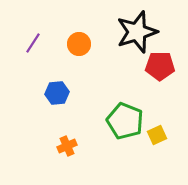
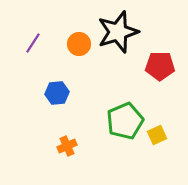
black star: moved 19 px left
green pentagon: rotated 27 degrees clockwise
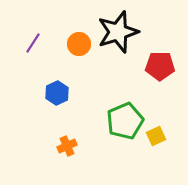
blue hexagon: rotated 20 degrees counterclockwise
yellow square: moved 1 px left, 1 px down
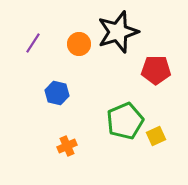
red pentagon: moved 4 px left, 4 px down
blue hexagon: rotated 20 degrees counterclockwise
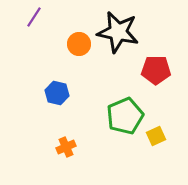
black star: rotated 30 degrees clockwise
purple line: moved 1 px right, 26 px up
green pentagon: moved 5 px up
orange cross: moved 1 px left, 1 px down
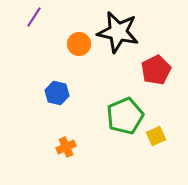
red pentagon: rotated 28 degrees counterclockwise
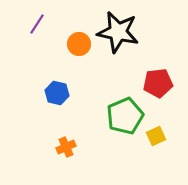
purple line: moved 3 px right, 7 px down
red pentagon: moved 2 px right, 13 px down; rotated 20 degrees clockwise
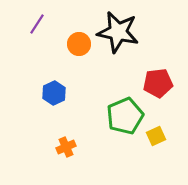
blue hexagon: moved 3 px left; rotated 20 degrees clockwise
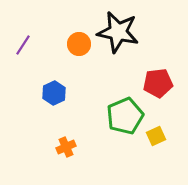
purple line: moved 14 px left, 21 px down
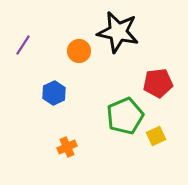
orange circle: moved 7 px down
orange cross: moved 1 px right
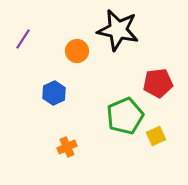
black star: moved 2 px up
purple line: moved 6 px up
orange circle: moved 2 px left
